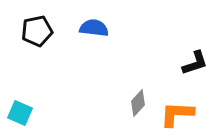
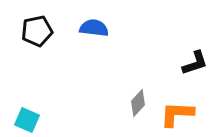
cyan square: moved 7 px right, 7 px down
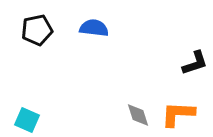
black pentagon: moved 1 px up
gray diamond: moved 12 px down; rotated 60 degrees counterclockwise
orange L-shape: moved 1 px right
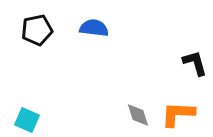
black L-shape: rotated 88 degrees counterclockwise
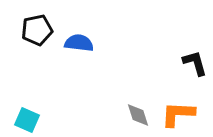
blue semicircle: moved 15 px left, 15 px down
